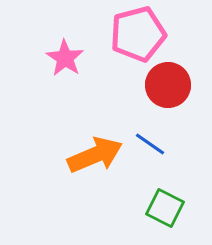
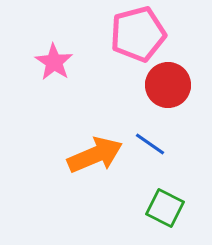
pink star: moved 11 px left, 4 px down
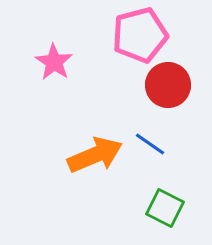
pink pentagon: moved 2 px right, 1 px down
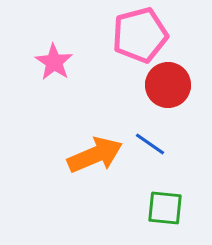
green square: rotated 21 degrees counterclockwise
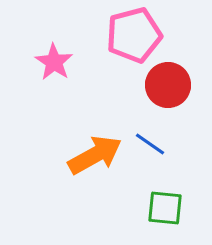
pink pentagon: moved 6 px left
orange arrow: rotated 6 degrees counterclockwise
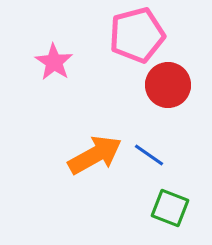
pink pentagon: moved 3 px right
blue line: moved 1 px left, 11 px down
green square: moved 5 px right; rotated 15 degrees clockwise
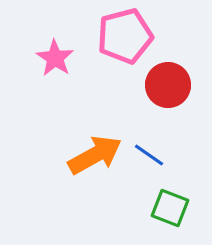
pink pentagon: moved 12 px left, 1 px down
pink star: moved 1 px right, 4 px up
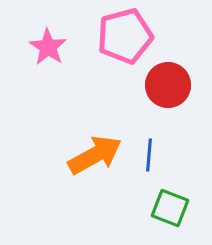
pink star: moved 7 px left, 11 px up
blue line: rotated 60 degrees clockwise
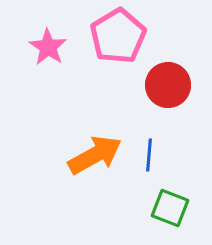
pink pentagon: moved 7 px left; rotated 16 degrees counterclockwise
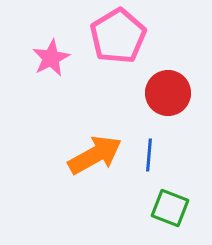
pink star: moved 3 px right, 11 px down; rotated 12 degrees clockwise
red circle: moved 8 px down
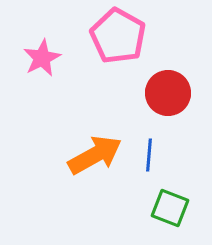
pink pentagon: rotated 12 degrees counterclockwise
pink star: moved 9 px left
